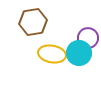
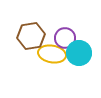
brown hexagon: moved 2 px left, 14 px down
purple circle: moved 23 px left
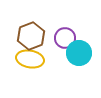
brown hexagon: rotated 12 degrees counterclockwise
yellow ellipse: moved 22 px left, 5 px down
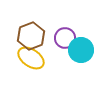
cyan circle: moved 2 px right, 3 px up
yellow ellipse: moved 1 px right, 1 px up; rotated 24 degrees clockwise
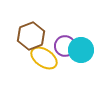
purple circle: moved 8 px down
yellow ellipse: moved 13 px right
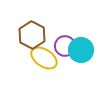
brown hexagon: moved 1 px right, 1 px up; rotated 12 degrees counterclockwise
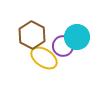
purple circle: moved 2 px left
cyan circle: moved 4 px left, 13 px up
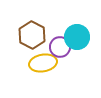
purple circle: moved 3 px left, 1 px down
yellow ellipse: moved 1 px left, 5 px down; rotated 44 degrees counterclockwise
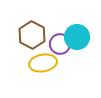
purple circle: moved 3 px up
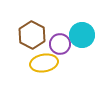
cyan circle: moved 5 px right, 2 px up
yellow ellipse: moved 1 px right
